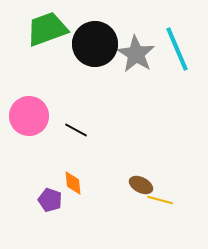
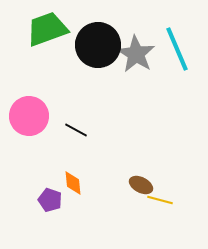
black circle: moved 3 px right, 1 px down
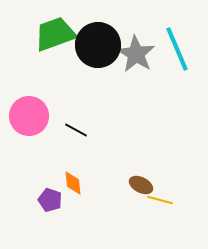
green trapezoid: moved 8 px right, 5 px down
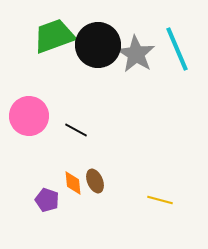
green trapezoid: moved 1 px left, 2 px down
brown ellipse: moved 46 px left, 4 px up; rotated 40 degrees clockwise
purple pentagon: moved 3 px left
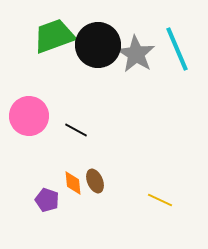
yellow line: rotated 10 degrees clockwise
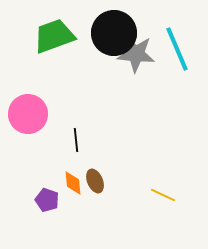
black circle: moved 16 px right, 12 px up
gray star: rotated 27 degrees counterclockwise
pink circle: moved 1 px left, 2 px up
black line: moved 10 px down; rotated 55 degrees clockwise
yellow line: moved 3 px right, 5 px up
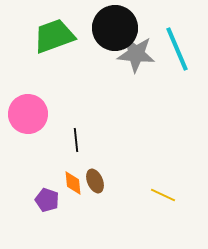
black circle: moved 1 px right, 5 px up
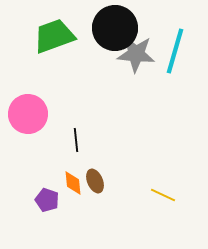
cyan line: moved 2 px left, 2 px down; rotated 39 degrees clockwise
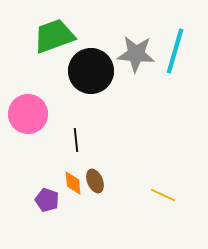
black circle: moved 24 px left, 43 px down
